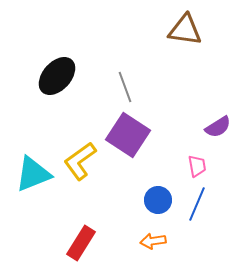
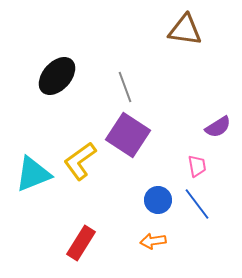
blue line: rotated 60 degrees counterclockwise
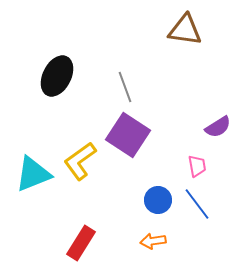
black ellipse: rotated 15 degrees counterclockwise
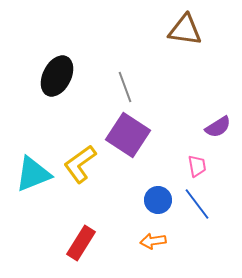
yellow L-shape: moved 3 px down
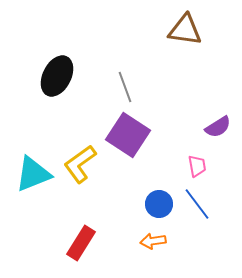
blue circle: moved 1 px right, 4 px down
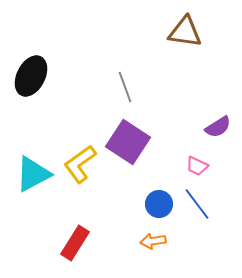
brown triangle: moved 2 px down
black ellipse: moved 26 px left
purple square: moved 7 px down
pink trapezoid: rotated 125 degrees clockwise
cyan triangle: rotated 6 degrees counterclockwise
red rectangle: moved 6 px left
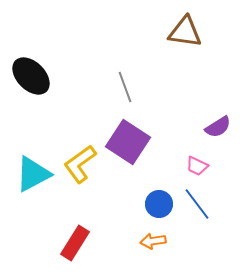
black ellipse: rotated 72 degrees counterclockwise
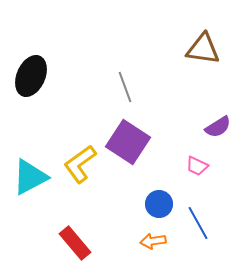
brown triangle: moved 18 px right, 17 px down
black ellipse: rotated 69 degrees clockwise
cyan triangle: moved 3 px left, 3 px down
blue line: moved 1 px right, 19 px down; rotated 8 degrees clockwise
red rectangle: rotated 72 degrees counterclockwise
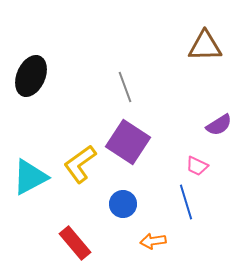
brown triangle: moved 2 px right, 3 px up; rotated 9 degrees counterclockwise
purple semicircle: moved 1 px right, 2 px up
blue circle: moved 36 px left
blue line: moved 12 px left, 21 px up; rotated 12 degrees clockwise
